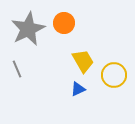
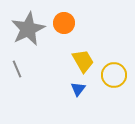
blue triangle: rotated 28 degrees counterclockwise
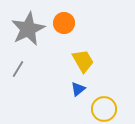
gray line: moved 1 px right; rotated 54 degrees clockwise
yellow circle: moved 10 px left, 34 px down
blue triangle: rotated 14 degrees clockwise
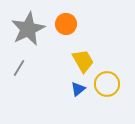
orange circle: moved 2 px right, 1 px down
gray line: moved 1 px right, 1 px up
yellow circle: moved 3 px right, 25 px up
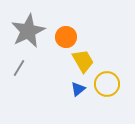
orange circle: moved 13 px down
gray star: moved 2 px down
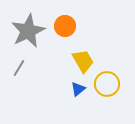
orange circle: moved 1 px left, 11 px up
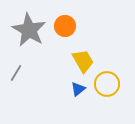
gray star: moved 1 px right, 1 px up; rotated 16 degrees counterclockwise
gray line: moved 3 px left, 5 px down
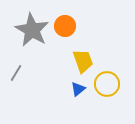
gray star: moved 3 px right
yellow trapezoid: rotated 10 degrees clockwise
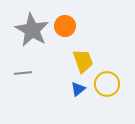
gray line: moved 7 px right; rotated 54 degrees clockwise
